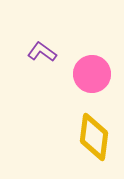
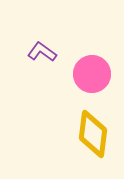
yellow diamond: moved 1 px left, 3 px up
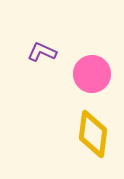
purple L-shape: rotated 12 degrees counterclockwise
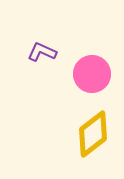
yellow diamond: rotated 45 degrees clockwise
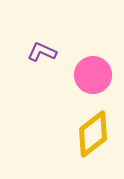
pink circle: moved 1 px right, 1 px down
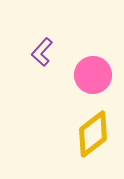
purple L-shape: rotated 72 degrees counterclockwise
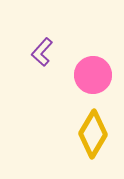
yellow diamond: rotated 21 degrees counterclockwise
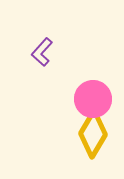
pink circle: moved 24 px down
